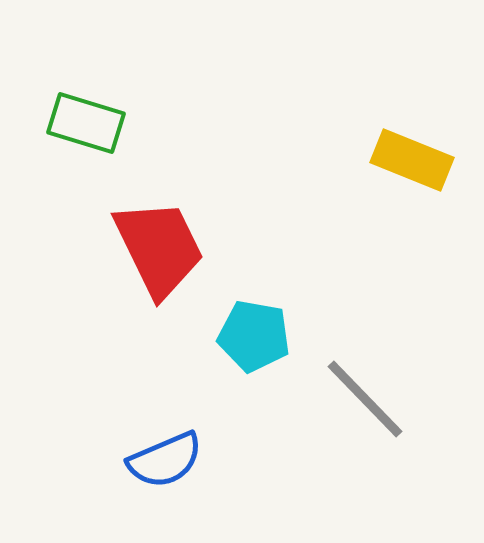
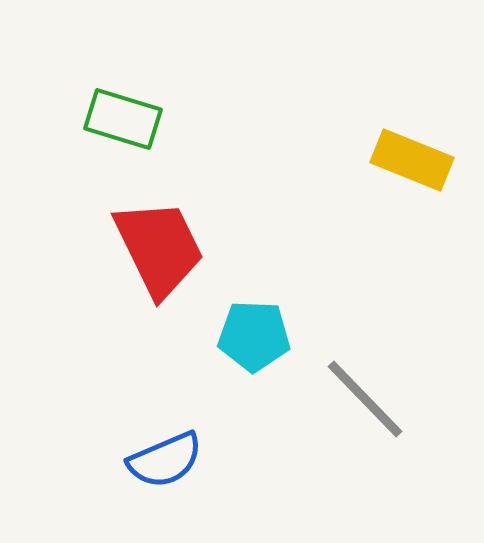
green rectangle: moved 37 px right, 4 px up
cyan pentagon: rotated 8 degrees counterclockwise
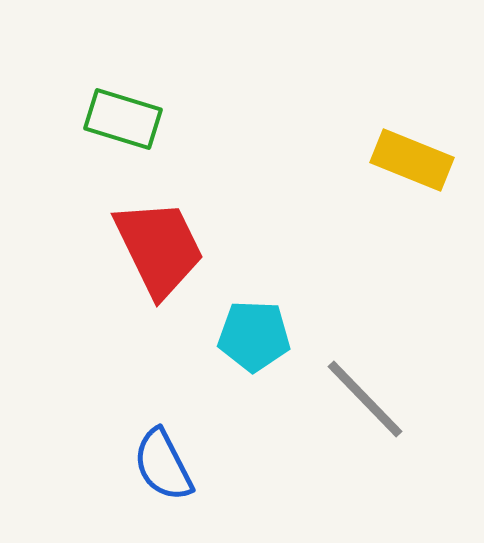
blue semicircle: moved 2 px left, 5 px down; rotated 86 degrees clockwise
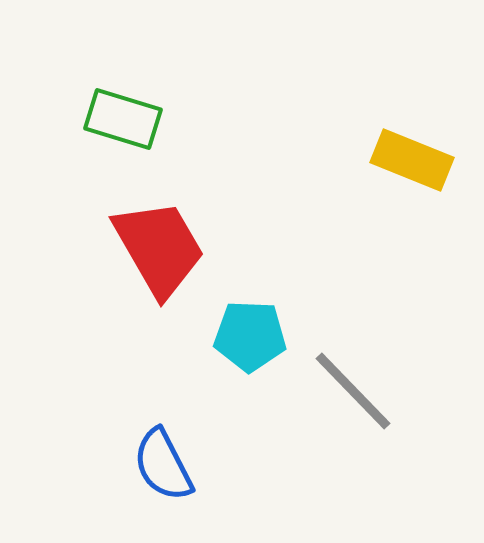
red trapezoid: rotated 4 degrees counterclockwise
cyan pentagon: moved 4 px left
gray line: moved 12 px left, 8 px up
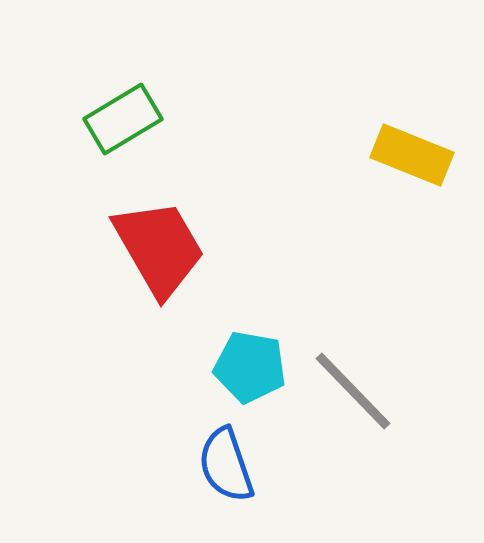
green rectangle: rotated 48 degrees counterclockwise
yellow rectangle: moved 5 px up
cyan pentagon: moved 31 px down; rotated 8 degrees clockwise
blue semicircle: moved 63 px right; rotated 8 degrees clockwise
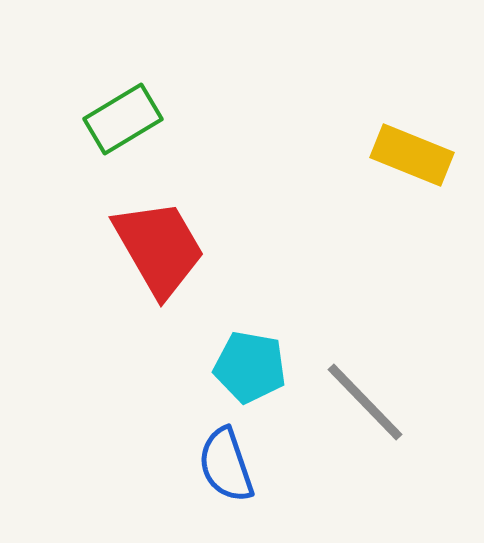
gray line: moved 12 px right, 11 px down
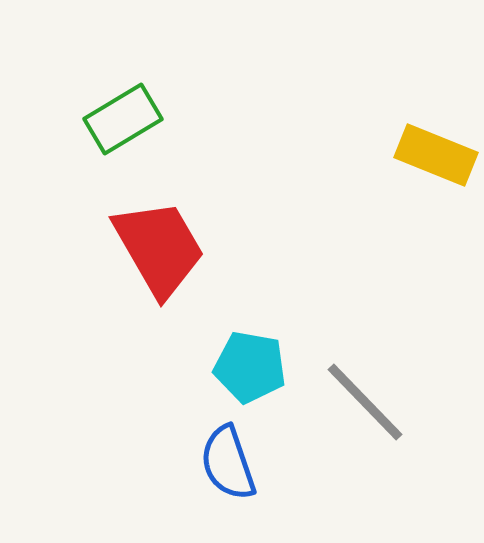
yellow rectangle: moved 24 px right
blue semicircle: moved 2 px right, 2 px up
